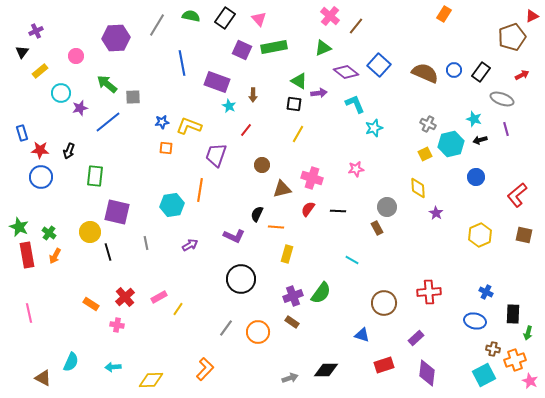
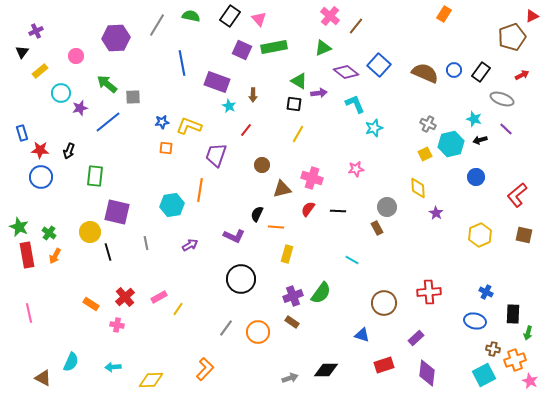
black rectangle at (225, 18): moved 5 px right, 2 px up
purple line at (506, 129): rotated 32 degrees counterclockwise
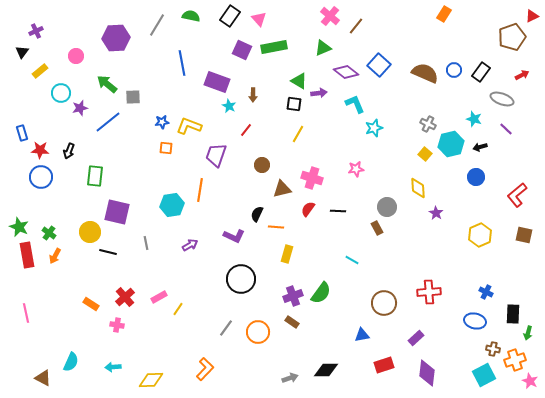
black arrow at (480, 140): moved 7 px down
yellow square at (425, 154): rotated 24 degrees counterclockwise
black line at (108, 252): rotated 60 degrees counterclockwise
pink line at (29, 313): moved 3 px left
blue triangle at (362, 335): rotated 28 degrees counterclockwise
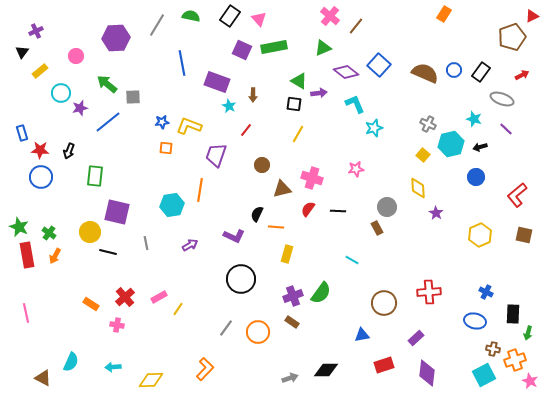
yellow square at (425, 154): moved 2 px left, 1 px down
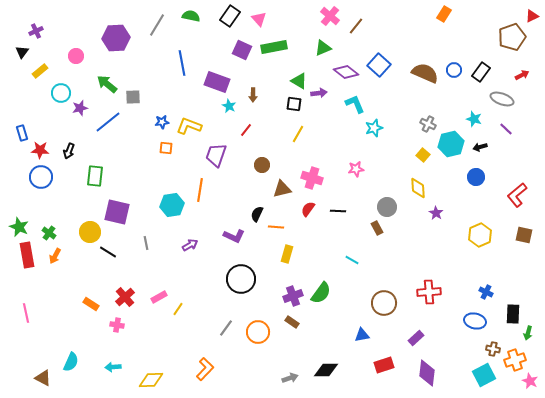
black line at (108, 252): rotated 18 degrees clockwise
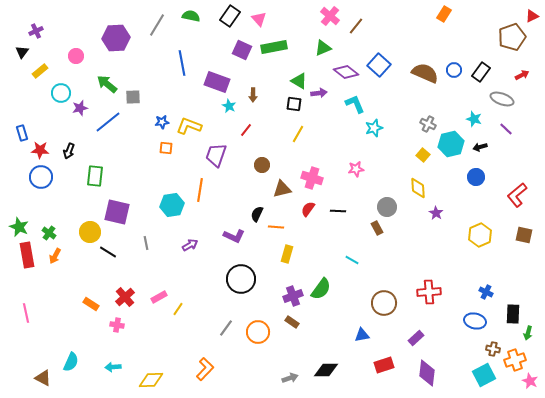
green semicircle at (321, 293): moved 4 px up
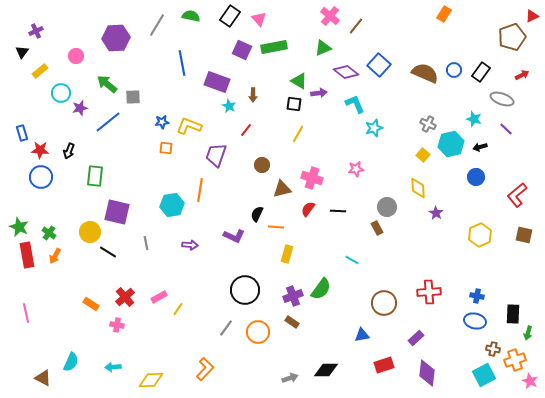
purple arrow at (190, 245): rotated 35 degrees clockwise
black circle at (241, 279): moved 4 px right, 11 px down
blue cross at (486, 292): moved 9 px left, 4 px down; rotated 16 degrees counterclockwise
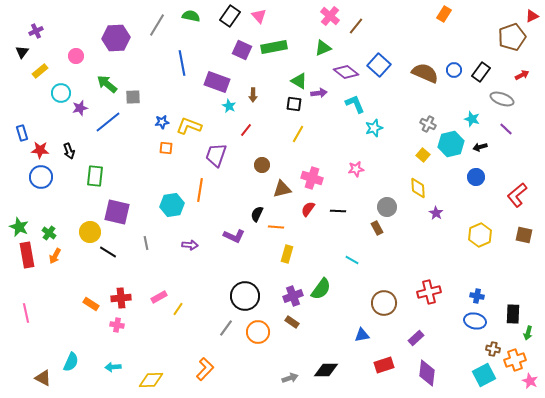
pink triangle at (259, 19): moved 3 px up
cyan star at (474, 119): moved 2 px left
black arrow at (69, 151): rotated 42 degrees counterclockwise
black circle at (245, 290): moved 6 px down
red cross at (429, 292): rotated 10 degrees counterclockwise
red cross at (125, 297): moved 4 px left, 1 px down; rotated 36 degrees clockwise
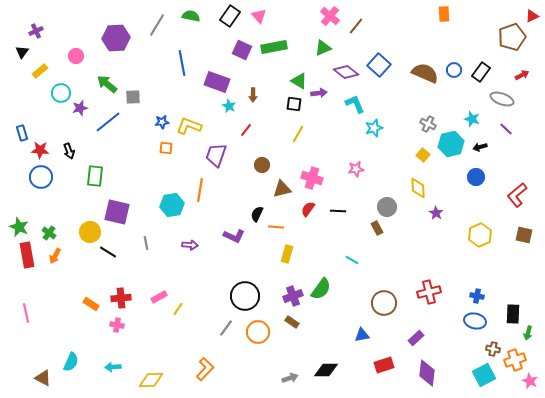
orange rectangle at (444, 14): rotated 35 degrees counterclockwise
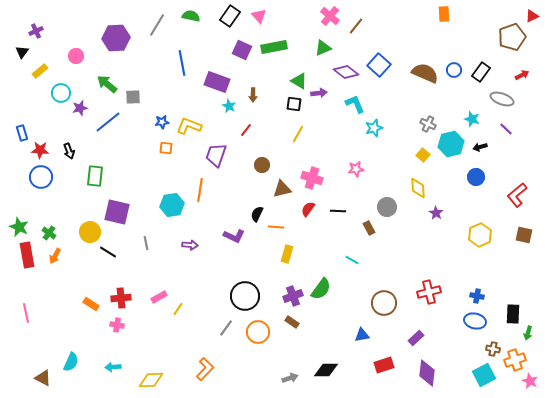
brown rectangle at (377, 228): moved 8 px left
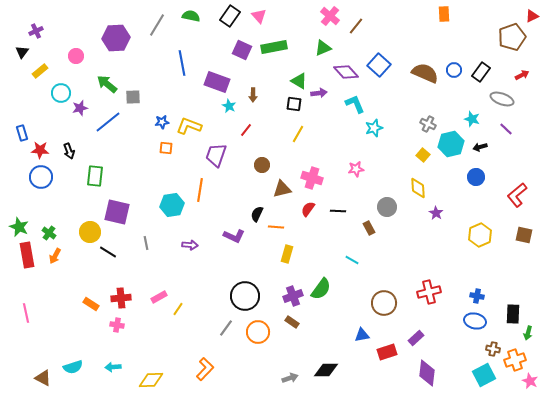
purple diamond at (346, 72): rotated 10 degrees clockwise
cyan semicircle at (71, 362): moved 2 px right, 5 px down; rotated 48 degrees clockwise
red rectangle at (384, 365): moved 3 px right, 13 px up
